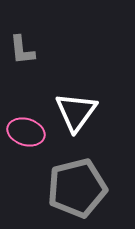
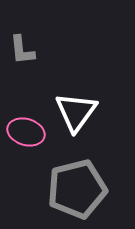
gray pentagon: moved 1 px down
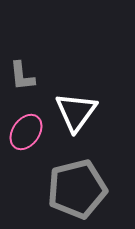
gray L-shape: moved 26 px down
pink ellipse: rotated 72 degrees counterclockwise
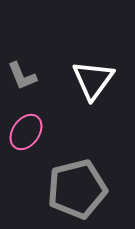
gray L-shape: rotated 16 degrees counterclockwise
white triangle: moved 17 px right, 32 px up
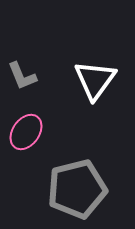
white triangle: moved 2 px right
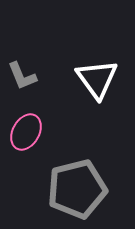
white triangle: moved 2 px right, 1 px up; rotated 12 degrees counterclockwise
pink ellipse: rotated 6 degrees counterclockwise
